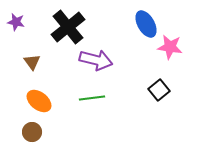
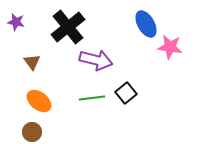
black square: moved 33 px left, 3 px down
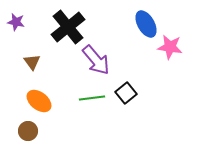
purple arrow: rotated 36 degrees clockwise
brown circle: moved 4 px left, 1 px up
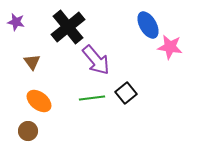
blue ellipse: moved 2 px right, 1 px down
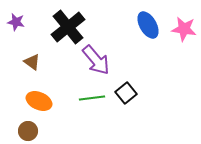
pink star: moved 14 px right, 18 px up
brown triangle: rotated 18 degrees counterclockwise
orange ellipse: rotated 15 degrees counterclockwise
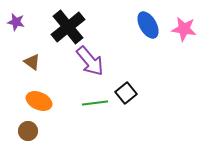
purple arrow: moved 6 px left, 1 px down
green line: moved 3 px right, 5 px down
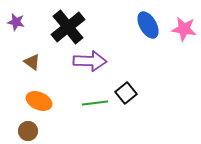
purple arrow: rotated 48 degrees counterclockwise
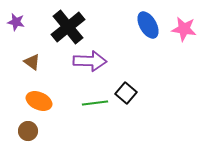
black square: rotated 10 degrees counterclockwise
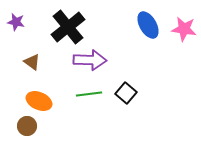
purple arrow: moved 1 px up
green line: moved 6 px left, 9 px up
brown circle: moved 1 px left, 5 px up
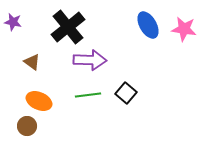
purple star: moved 3 px left
green line: moved 1 px left, 1 px down
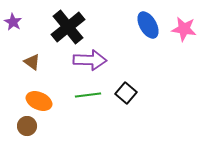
purple star: rotated 18 degrees clockwise
